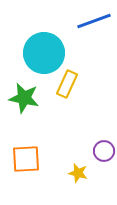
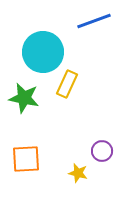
cyan circle: moved 1 px left, 1 px up
purple circle: moved 2 px left
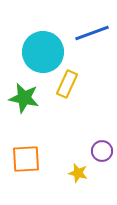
blue line: moved 2 px left, 12 px down
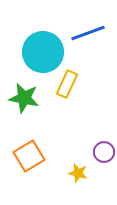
blue line: moved 4 px left
purple circle: moved 2 px right, 1 px down
orange square: moved 3 px right, 3 px up; rotated 28 degrees counterclockwise
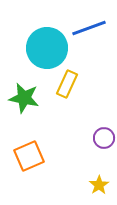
blue line: moved 1 px right, 5 px up
cyan circle: moved 4 px right, 4 px up
purple circle: moved 14 px up
orange square: rotated 8 degrees clockwise
yellow star: moved 21 px right, 12 px down; rotated 24 degrees clockwise
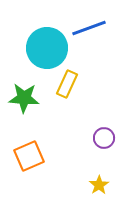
green star: rotated 8 degrees counterclockwise
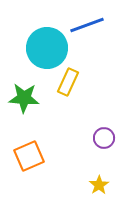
blue line: moved 2 px left, 3 px up
yellow rectangle: moved 1 px right, 2 px up
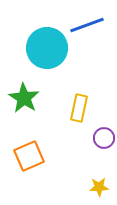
yellow rectangle: moved 11 px right, 26 px down; rotated 12 degrees counterclockwise
green star: rotated 28 degrees clockwise
yellow star: moved 2 px down; rotated 30 degrees clockwise
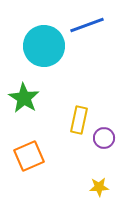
cyan circle: moved 3 px left, 2 px up
yellow rectangle: moved 12 px down
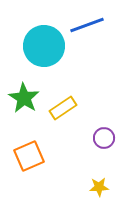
yellow rectangle: moved 16 px left, 12 px up; rotated 44 degrees clockwise
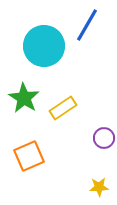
blue line: rotated 40 degrees counterclockwise
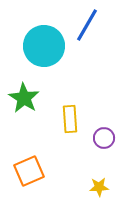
yellow rectangle: moved 7 px right, 11 px down; rotated 60 degrees counterclockwise
orange square: moved 15 px down
